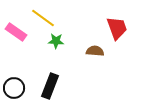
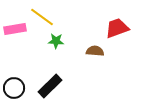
yellow line: moved 1 px left, 1 px up
red trapezoid: rotated 90 degrees counterclockwise
pink rectangle: moved 1 px left, 3 px up; rotated 45 degrees counterclockwise
black rectangle: rotated 25 degrees clockwise
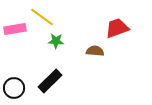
black rectangle: moved 5 px up
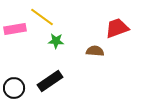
black rectangle: rotated 10 degrees clockwise
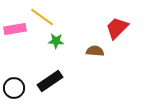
red trapezoid: rotated 25 degrees counterclockwise
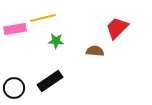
yellow line: moved 1 px right, 1 px down; rotated 50 degrees counterclockwise
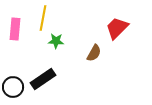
yellow line: rotated 65 degrees counterclockwise
pink rectangle: rotated 75 degrees counterclockwise
brown semicircle: moved 1 px left, 2 px down; rotated 114 degrees clockwise
black rectangle: moved 7 px left, 2 px up
black circle: moved 1 px left, 1 px up
